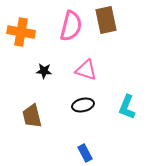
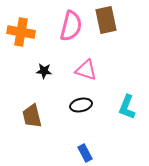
black ellipse: moved 2 px left
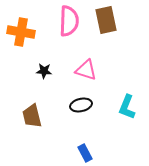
pink semicircle: moved 2 px left, 5 px up; rotated 12 degrees counterclockwise
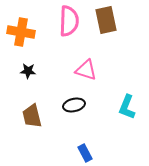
black star: moved 16 px left
black ellipse: moved 7 px left
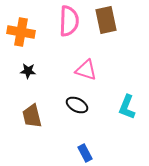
black ellipse: moved 3 px right; rotated 40 degrees clockwise
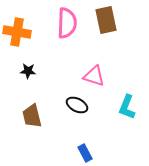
pink semicircle: moved 2 px left, 2 px down
orange cross: moved 4 px left
pink triangle: moved 8 px right, 6 px down
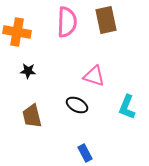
pink semicircle: moved 1 px up
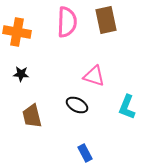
black star: moved 7 px left, 3 px down
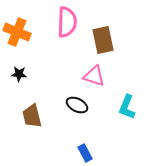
brown rectangle: moved 3 px left, 20 px down
orange cross: rotated 12 degrees clockwise
black star: moved 2 px left
